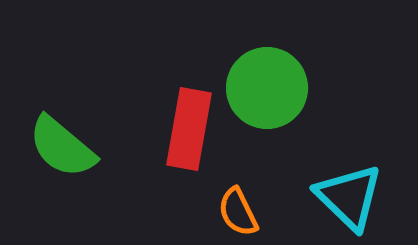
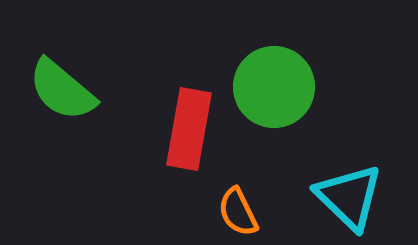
green circle: moved 7 px right, 1 px up
green semicircle: moved 57 px up
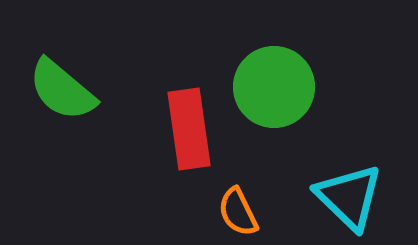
red rectangle: rotated 18 degrees counterclockwise
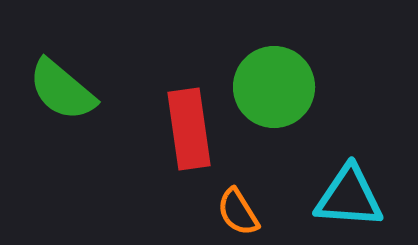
cyan triangle: rotated 40 degrees counterclockwise
orange semicircle: rotated 6 degrees counterclockwise
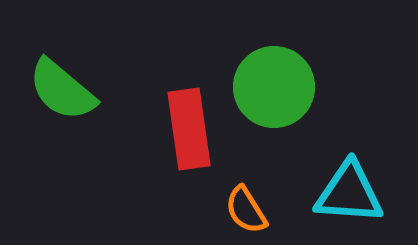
cyan triangle: moved 4 px up
orange semicircle: moved 8 px right, 2 px up
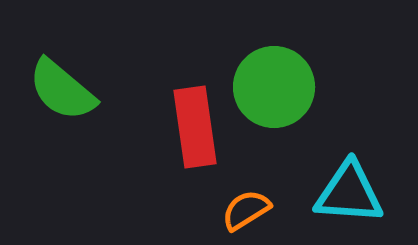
red rectangle: moved 6 px right, 2 px up
orange semicircle: rotated 90 degrees clockwise
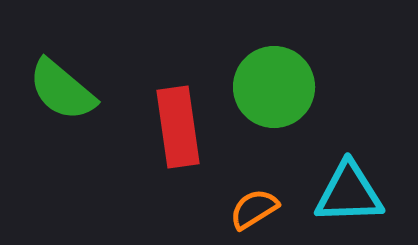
red rectangle: moved 17 px left
cyan triangle: rotated 6 degrees counterclockwise
orange semicircle: moved 8 px right, 1 px up
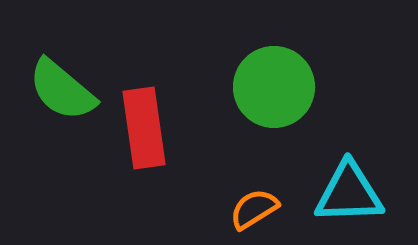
red rectangle: moved 34 px left, 1 px down
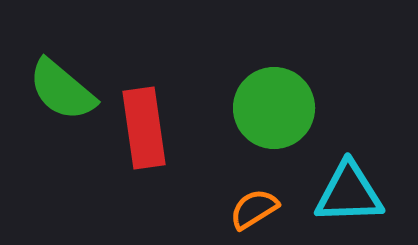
green circle: moved 21 px down
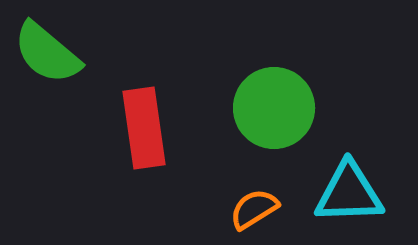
green semicircle: moved 15 px left, 37 px up
